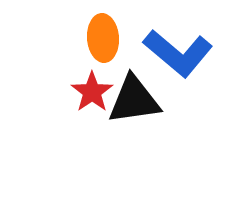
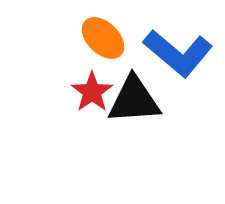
orange ellipse: rotated 42 degrees counterclockwise
black triangle: rotated 4 degrees clockwise
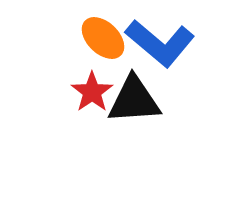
blue L-shape: moved 18 px left, 10 px up
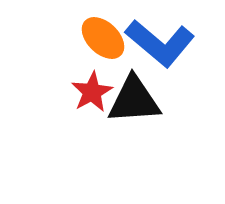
red star: rotated 6 degrees clockwise
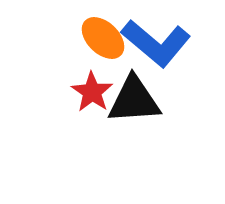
blue L-shape: moved 4 px left
red star: rotated 9 degrees counterclockwise
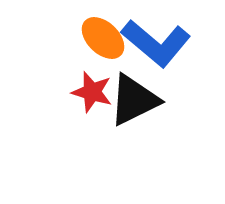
red star: rotated 18 degrees counterclockwise
black triangle: rotated 22 degrees counterclockwise
